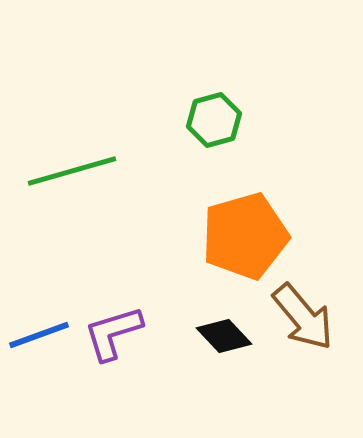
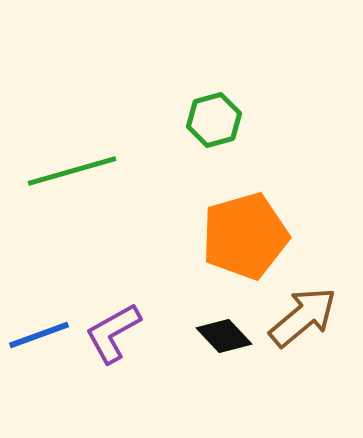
brown arrow: rotated 90 degrees counterclockwise
purple L-shape: rotated 12 degrees counterclockwise
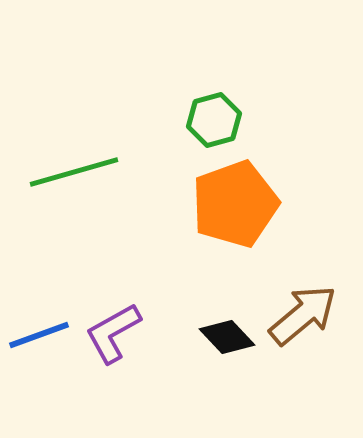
green line: moved 2 px right, 1 px down
orange pentagon: moved 10 px left, 32 px up; rotated 4 degrees counterclockwise
brown arrow: moved 2 px up
black diamond: moved 3 px right, 1 px down
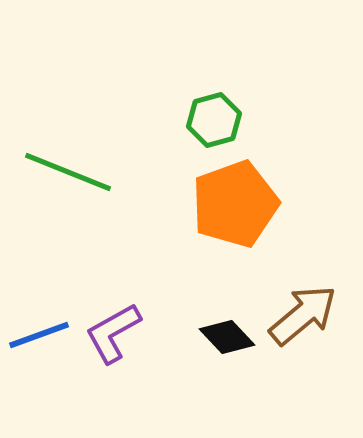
green line: moved 6 px left; rotated 38 degrees clockwise
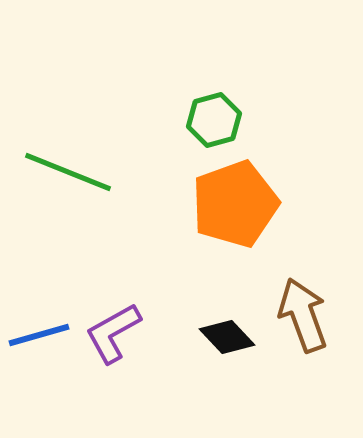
brown arrow: rotated 70 degrees counterclockwise
blue line: rotated 4 degrees clockwise
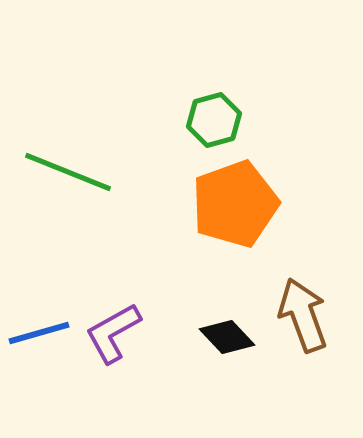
blue line: moved 2 px up
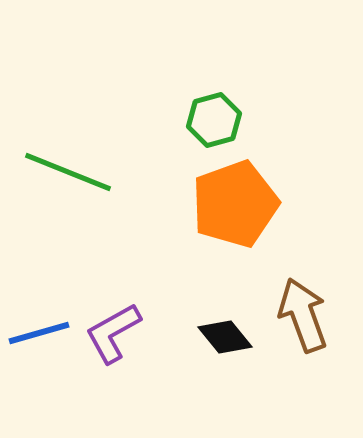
black diamond: moved 2 px left; rotated 4 degrees clockwise
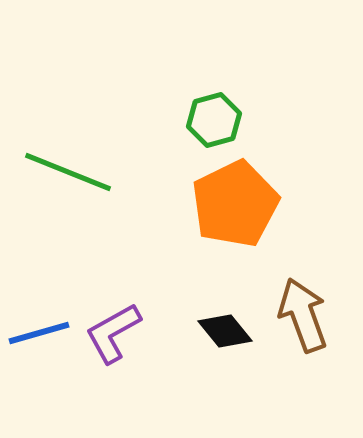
orange pentagon: rotated 6 degrees counterclockwise
black diamond: moved 6 px up
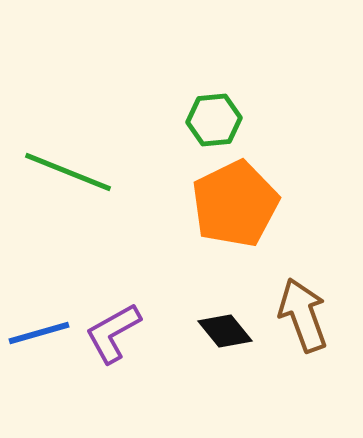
green hexagon: rotated 10 degrees clockwise
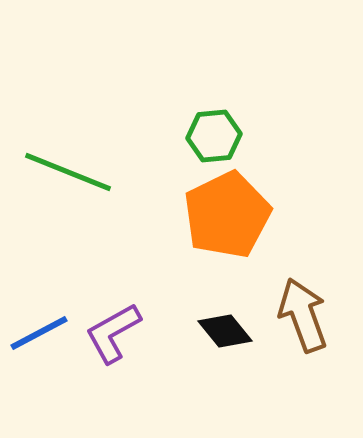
green hexagon: moved 16 px down
orange pentagon: moved 8 px left, 11 px down
blue line: rotated 12 degrees counterclockwise
